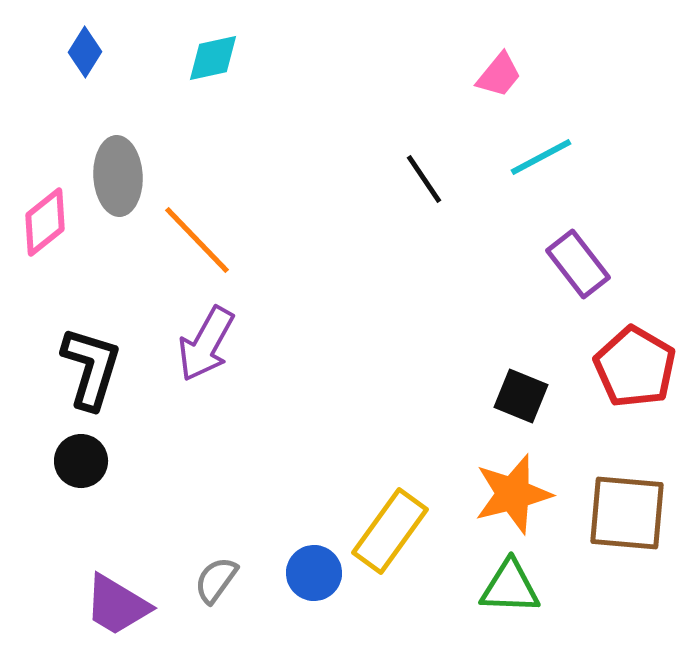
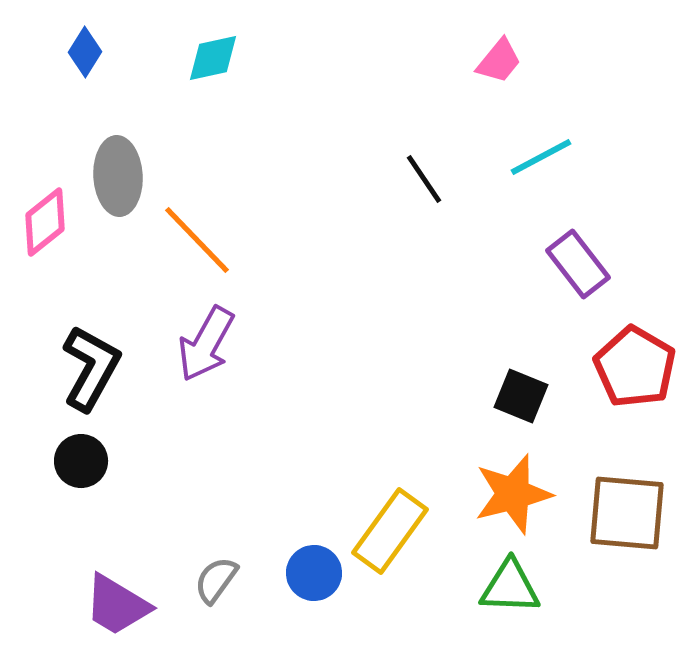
pink trapezoid: moved 14 px up
black L-shape: rotated 12 degrees clockwise
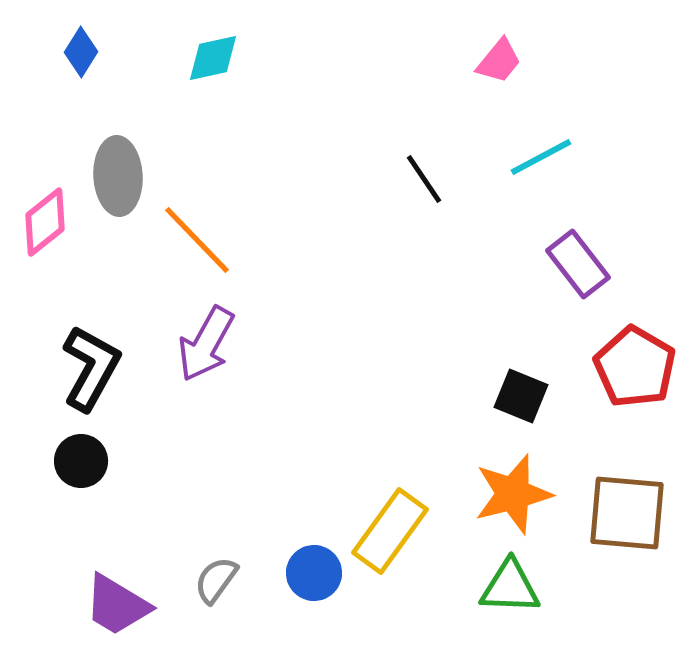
blue diamond: moved 4 px left
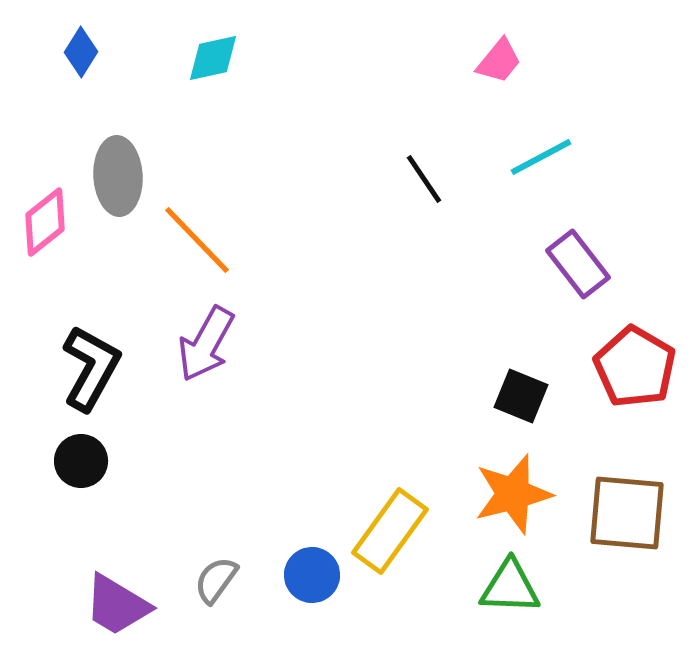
blue circle: moved 2 px left, 2 px down
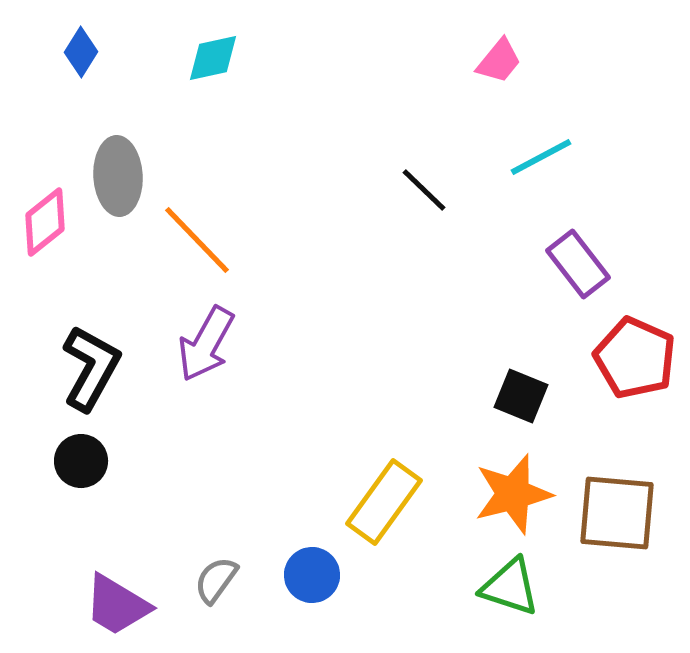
black line: moved 11 px down; rotated 12 degrees counterclockwise
red pentagon: moved 9 px up; rotated 6 degrees counterclockwise
brown square: moved 10 px left
yellow rectangle: moved 6 px left, 29 px up
green triangle: rotated 16 degrees clockwise
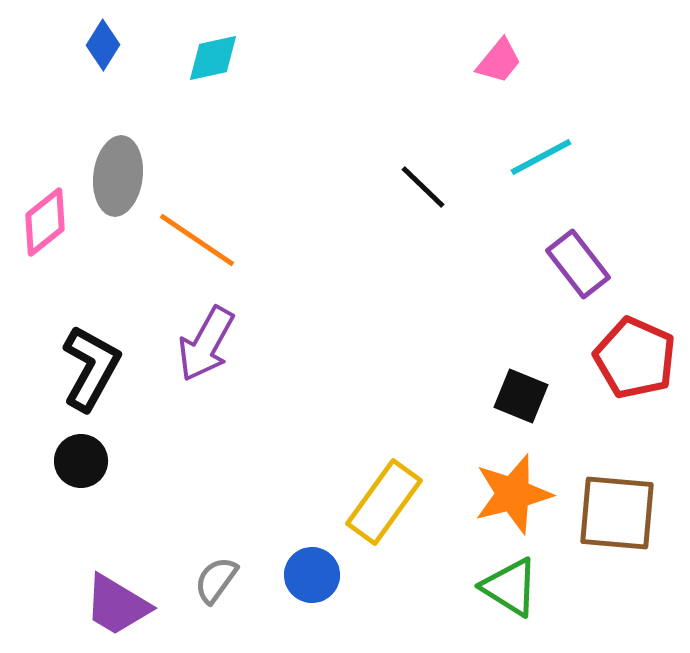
blue diamond: moved 22 px right, 7 px up
gray ellipse: rotated 10 degrees clockwise
black line: moved 1 px left, 3 px up
orange line: rotated 12 degrees counterclockwise
green triangle: rotated 14 degrees clockwise
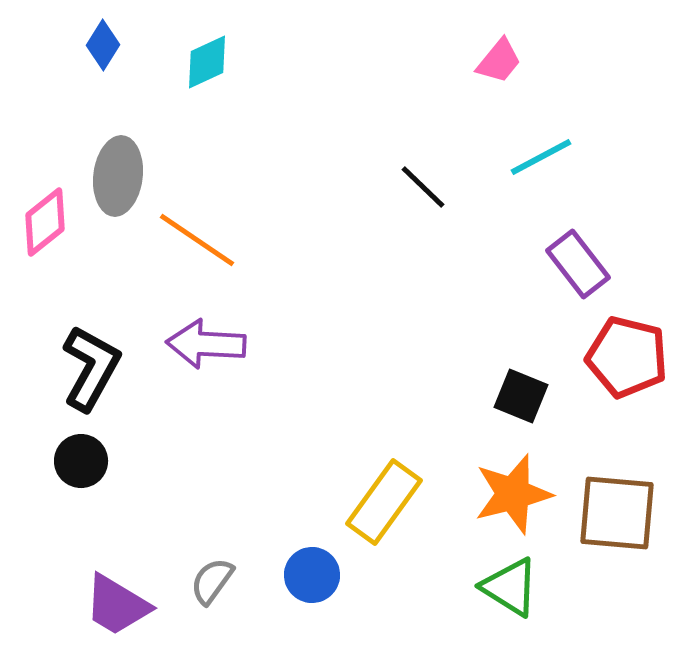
cyan diamond: moved 6 px left, 4 px down; rotated 12 degrees counterclockwise
purple arrow: rotated 64 degrees clockwise
red pentagon: moved 8 px left, 1 px up; rotated 10 degrees counterclockwise
gray semicircle: moved 4 px left, 1 px down
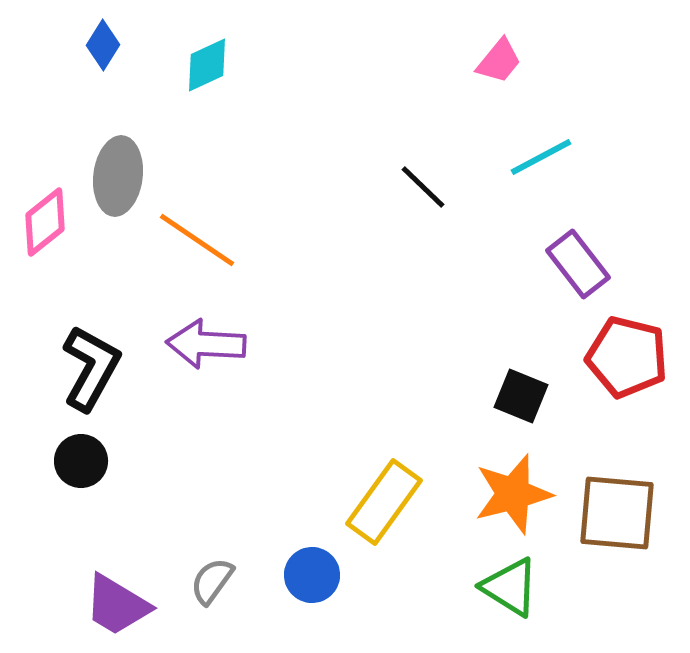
cyan diamond: moved 3 px down
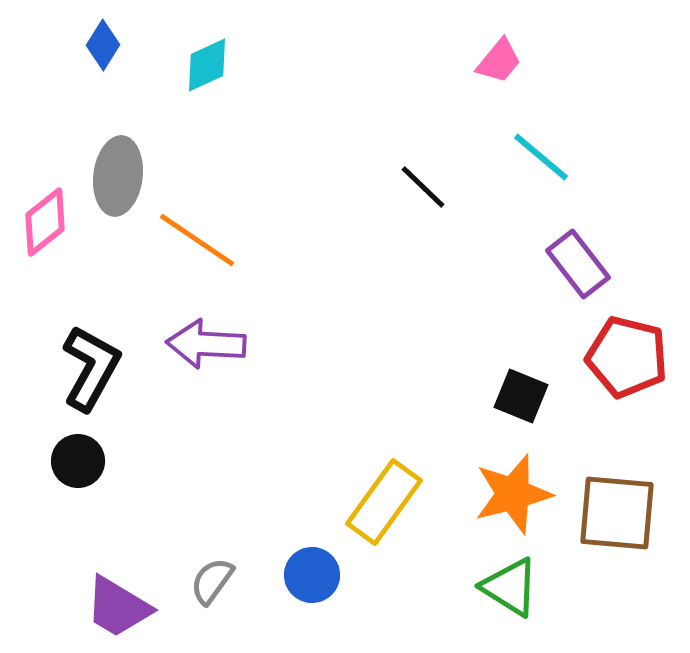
cyan line: rotated 68 degrees clockwise
black circle: moved 3 px left
purple trapezoid: moved 1 px right, 2 px down
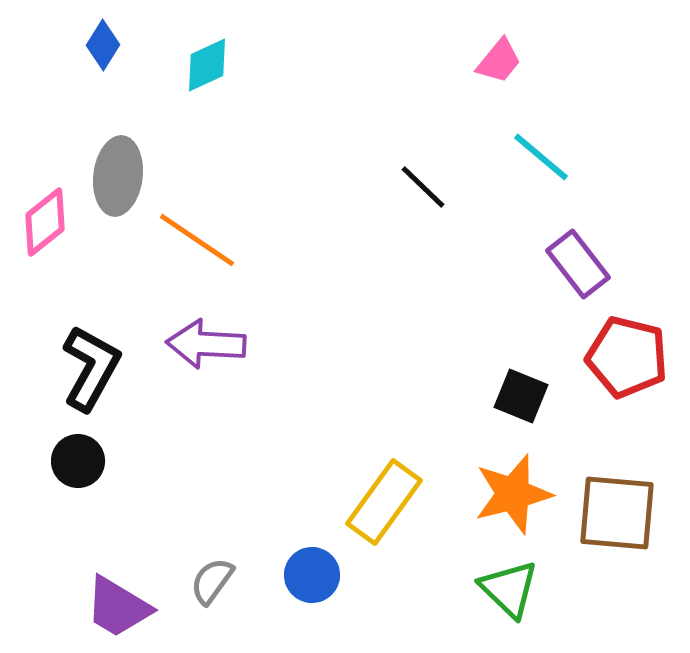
green triangle: moved 1 px left, 2 px down; rotated 12 degrees clockwise
